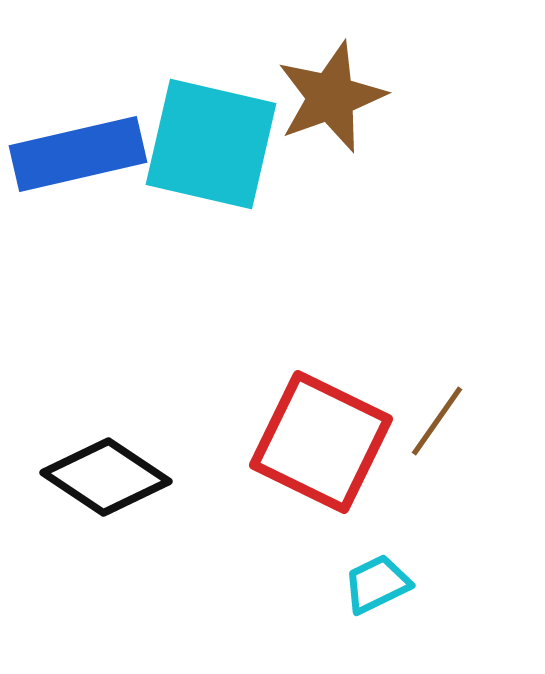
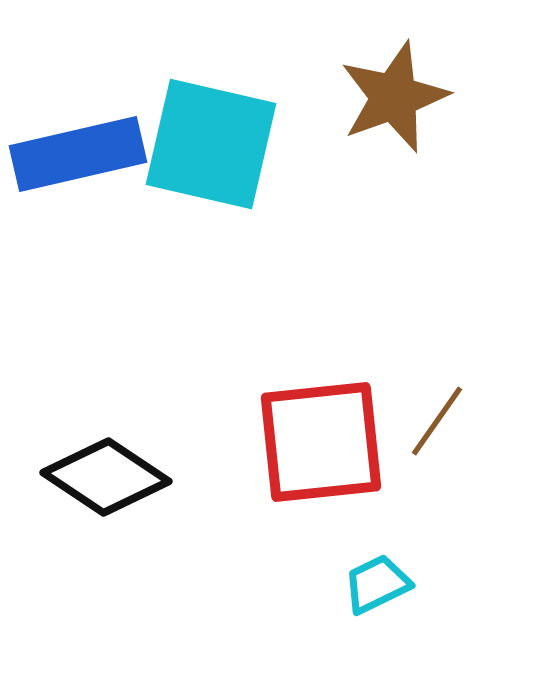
brown star: moved 63 px right
red square: rotated 32 degrees counterclockwise
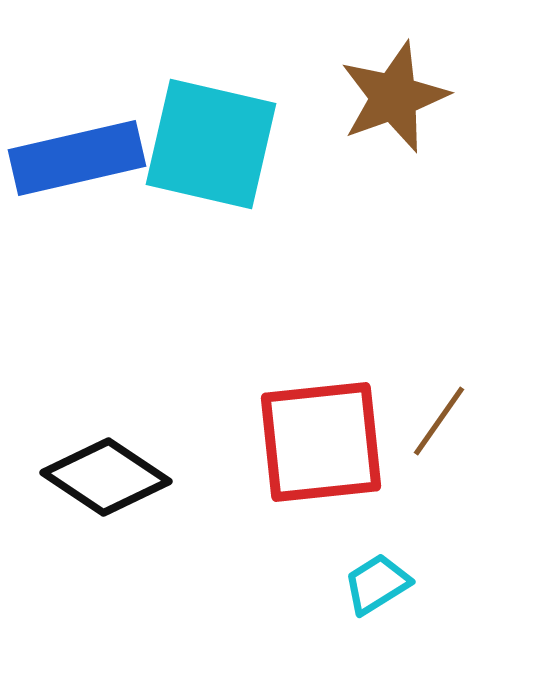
blue rectangle: moved 1 px left, 4 px down
brown line: moved 2 px right
cyan trapezoid: rotated 6 degrees counterclockwise
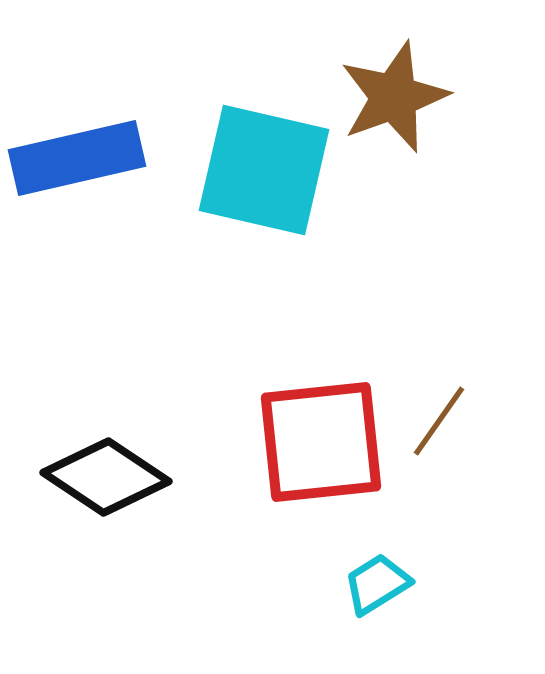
cyan square: moved 53 px right, 26 px down
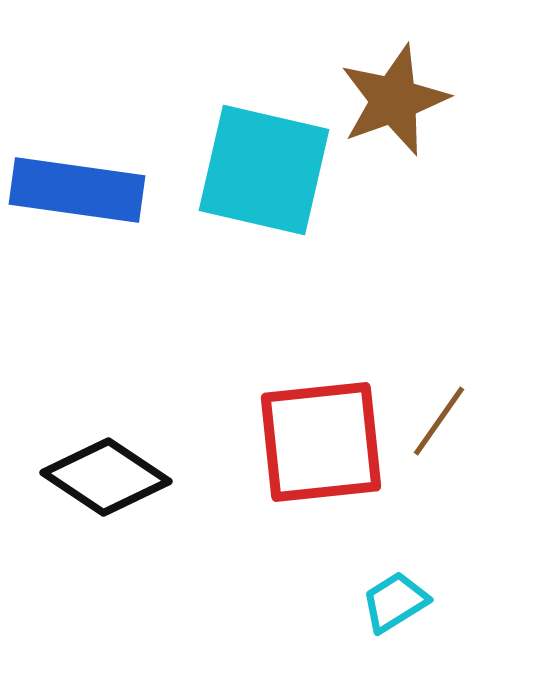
brown star: moved 3 px down
blue rectangle: moved 32 px down; rotated 21 degrees clockwise
cyan trapezoid: moved 18 px right, 18 px down
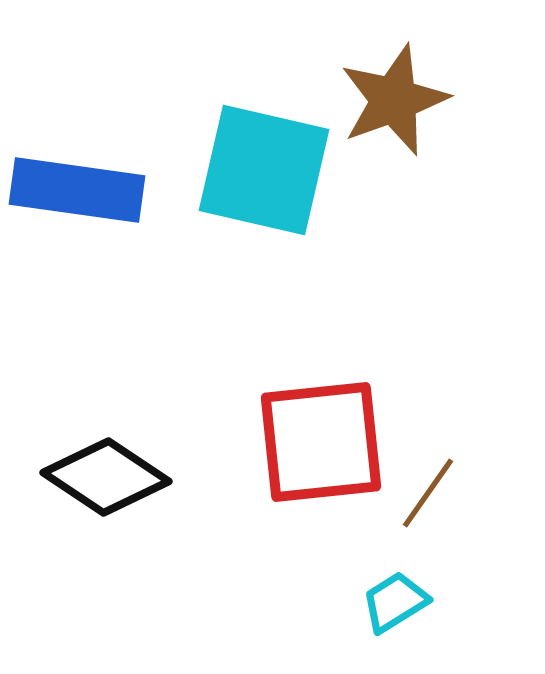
brown line: moved 11 px left, 72 px down
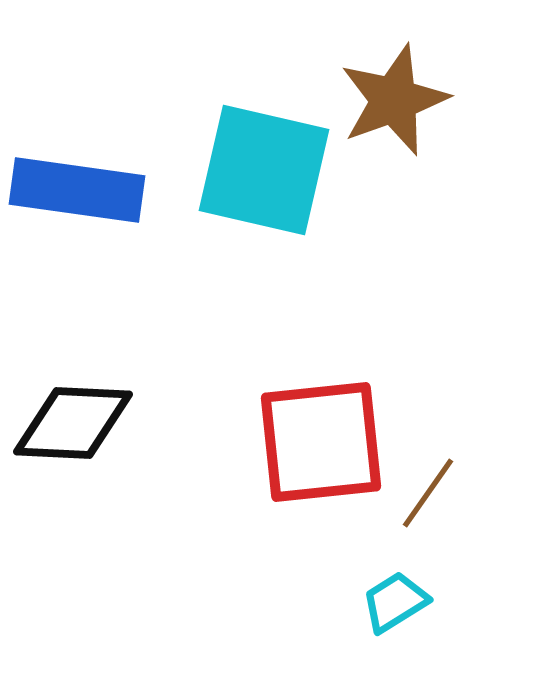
black diamond: moved 33 px left, 54 px up; rotated 31 degrees counterclockwise
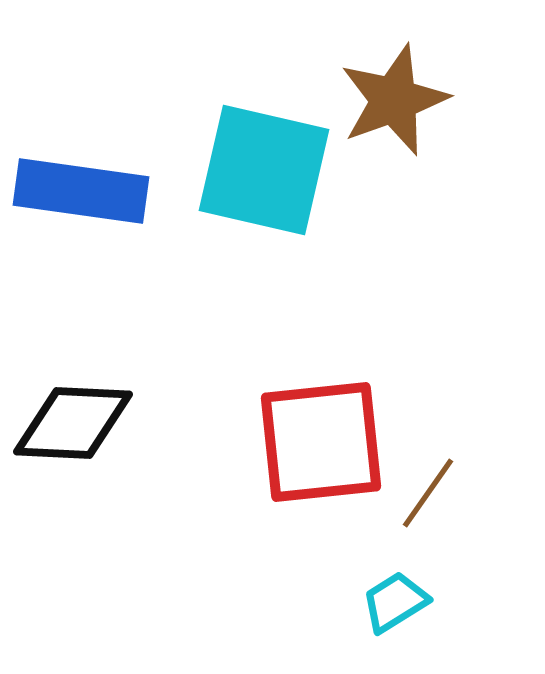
blue rectangle: moved 4 px right, 1 px down
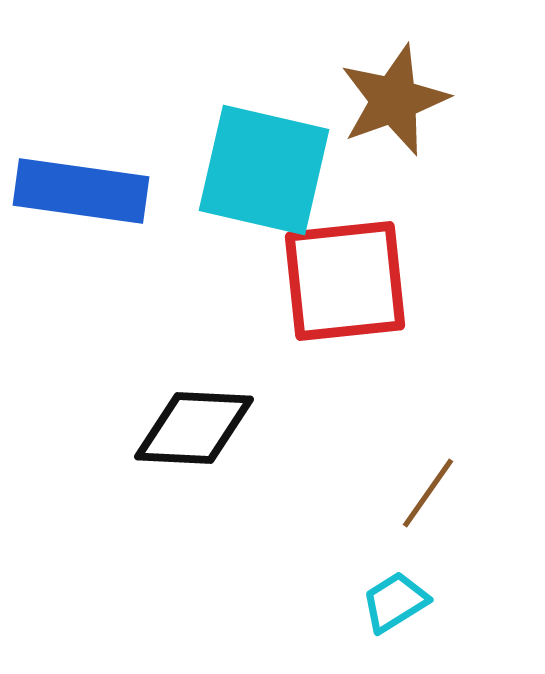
black diamond: moved 121 px right, 5 px down
red square: moved 24 px right, 161 px up
